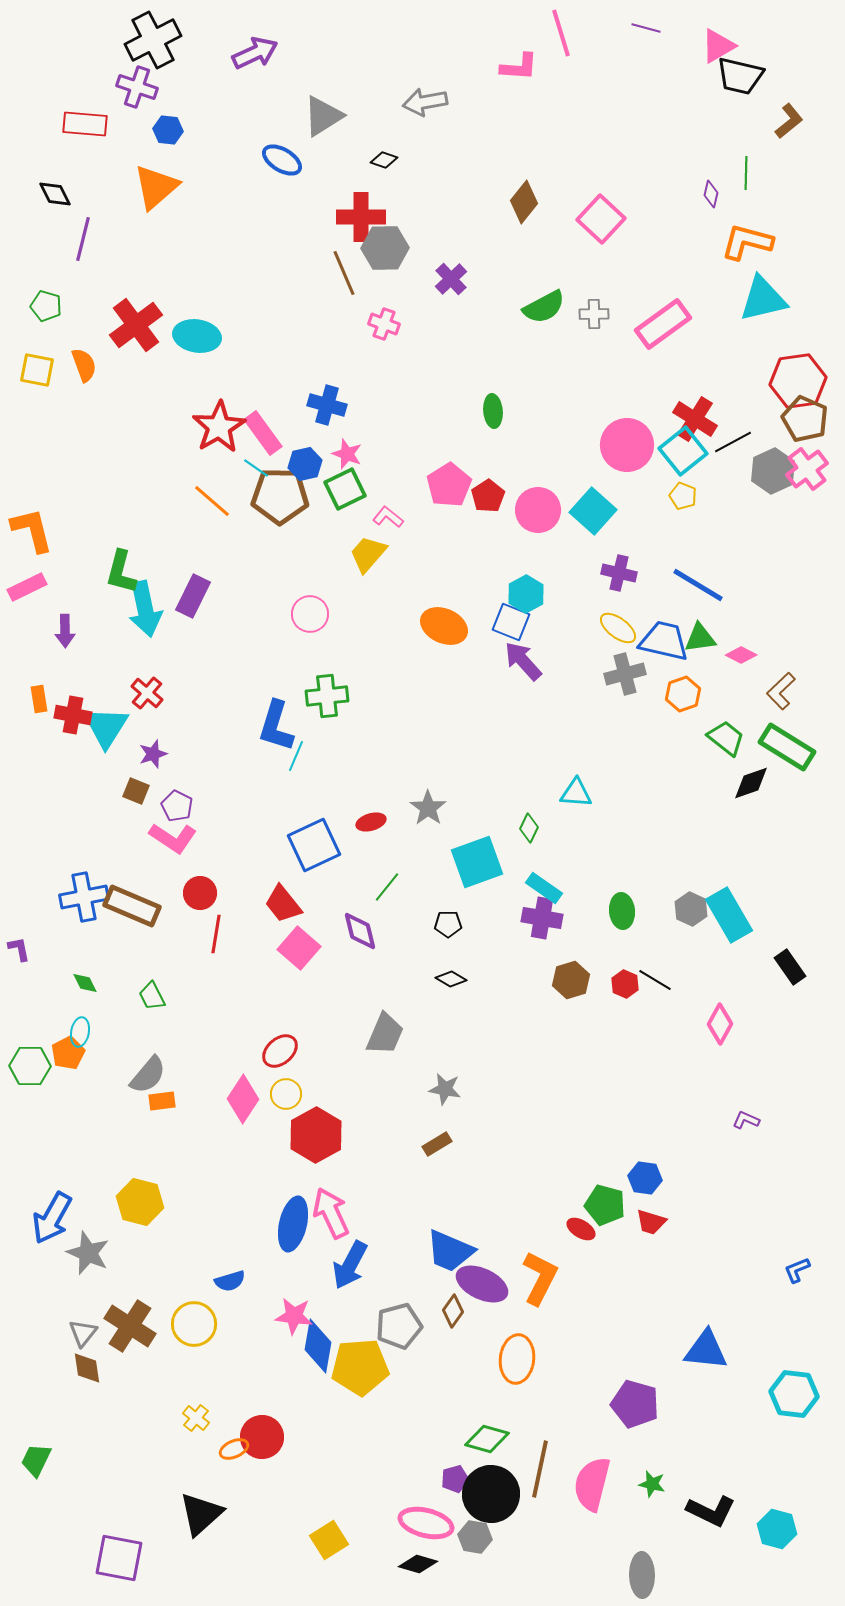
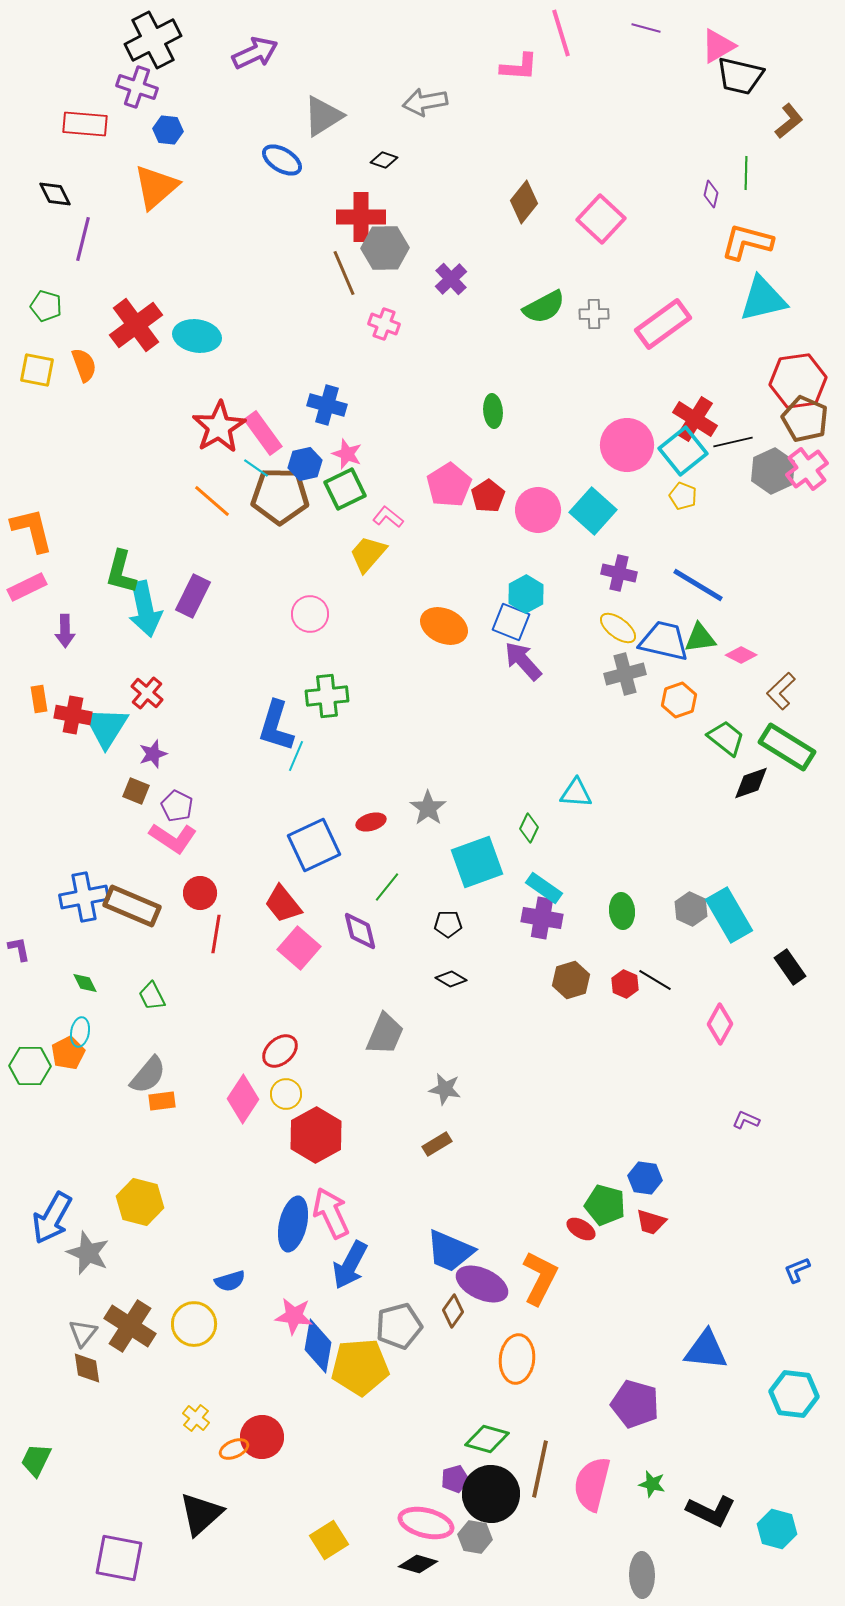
black line at (733, 442): rotated 15 degrees clockwise
orange hexagon at (683, 694): moved 4 px left, 6 px down
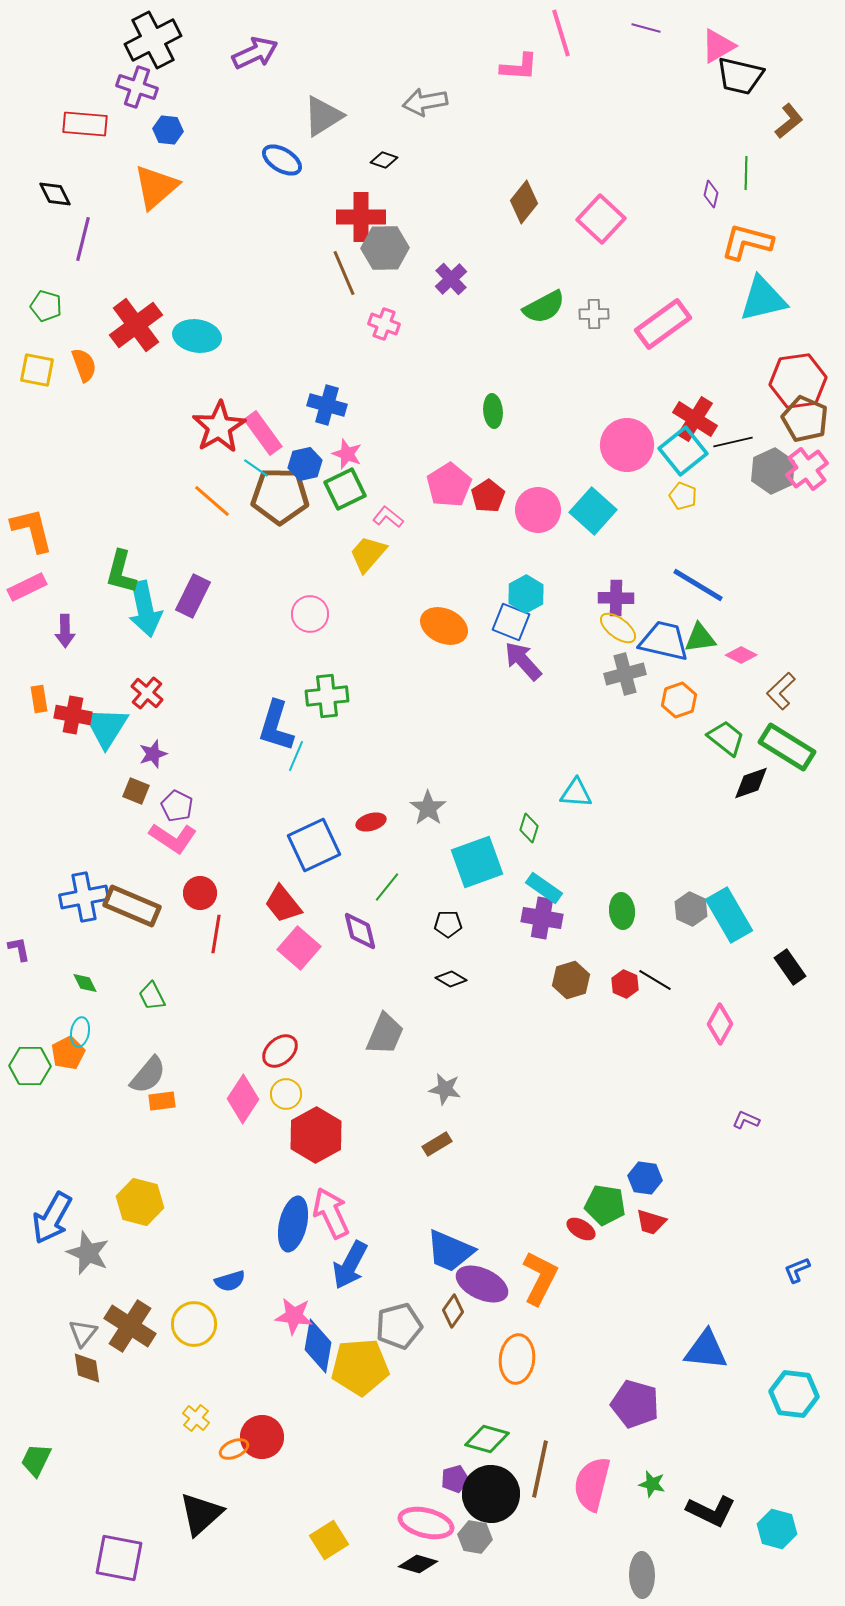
purple cross at (619, 573): moved 3 px left, 25 px down; rotated 12 degrees counterclockwise
green diamond at (529, 828): rotated 8 degrees counterclockwise
green pentagon at (605, 1205): rotated 6 degrees counterclockwise
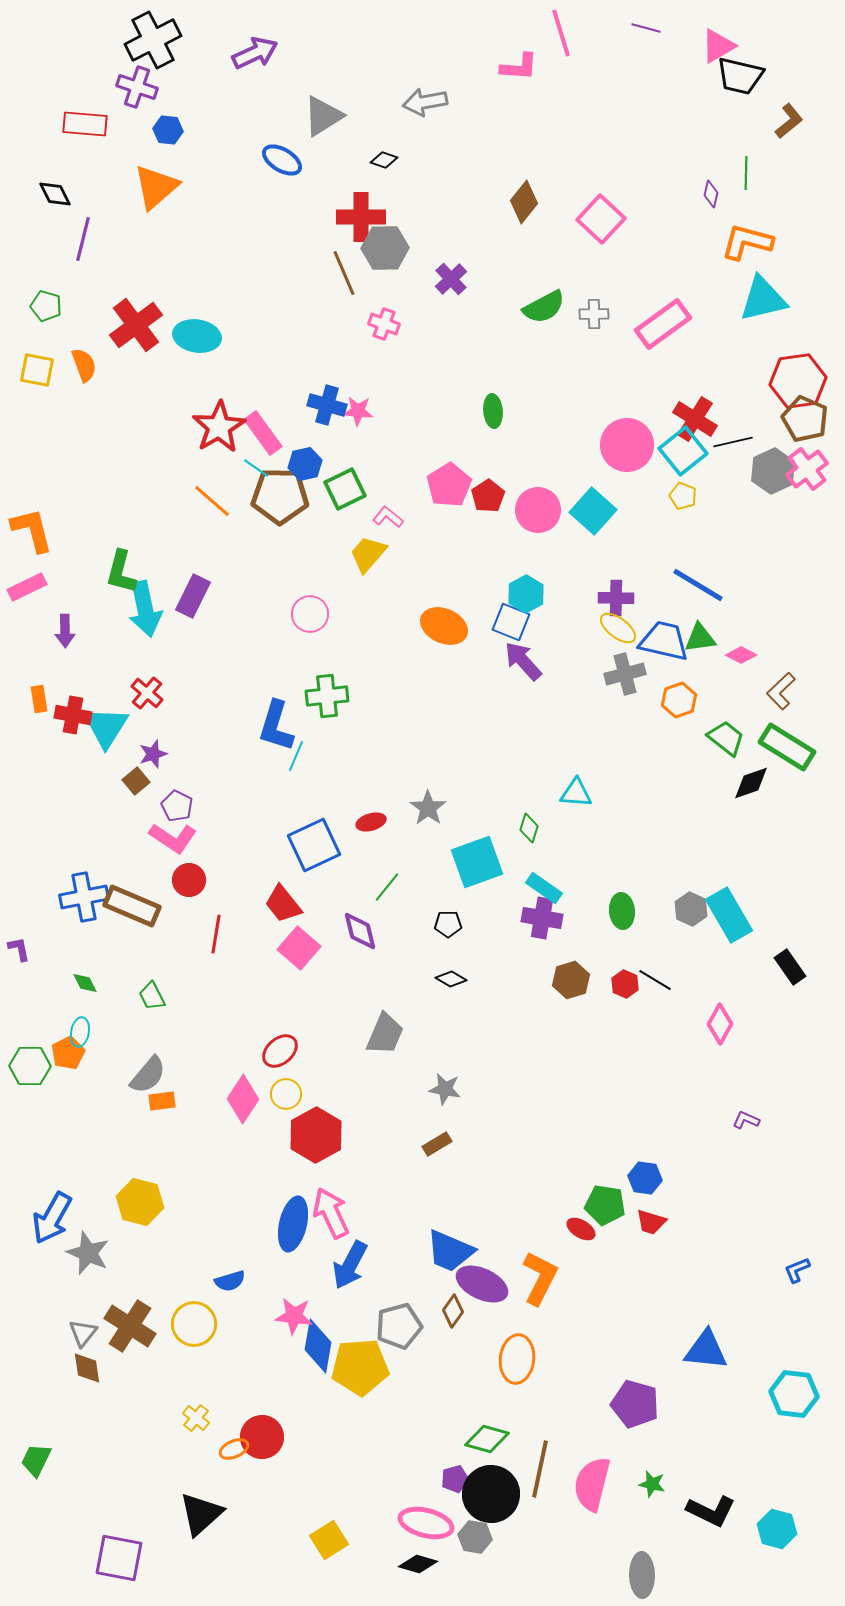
pink star at (347, 454): moved 11 px right, 43 px up; rotated 16 degrees counterclockwise
brown square at (136, 791): moved 10 px up; rotated 28 degrees clockwise
red circle at (200, 893): moved 11 px left, 13 px up
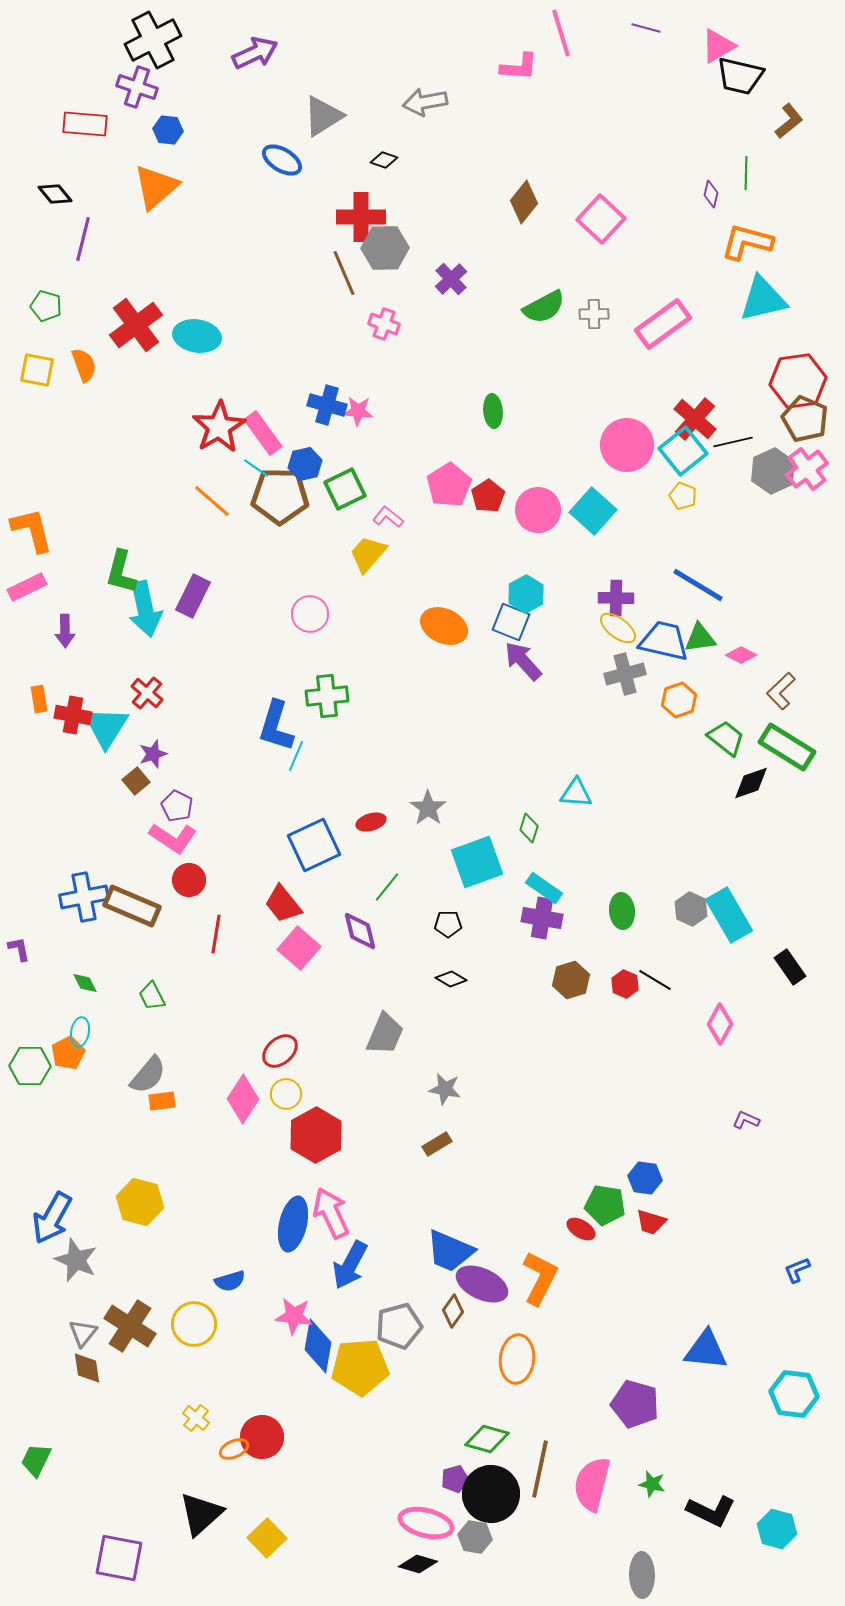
black diamond at (55, 194): rotated 12 degrees counterclockwise
red cross at (695, 419): rotated 9 degrees clockwise
gray star at (88, 1253): moved 12 px left, 7 px down
yellow square at (329, 1540): moved 62 px left, 2 px up; rotated 12 degrees counterclockwise
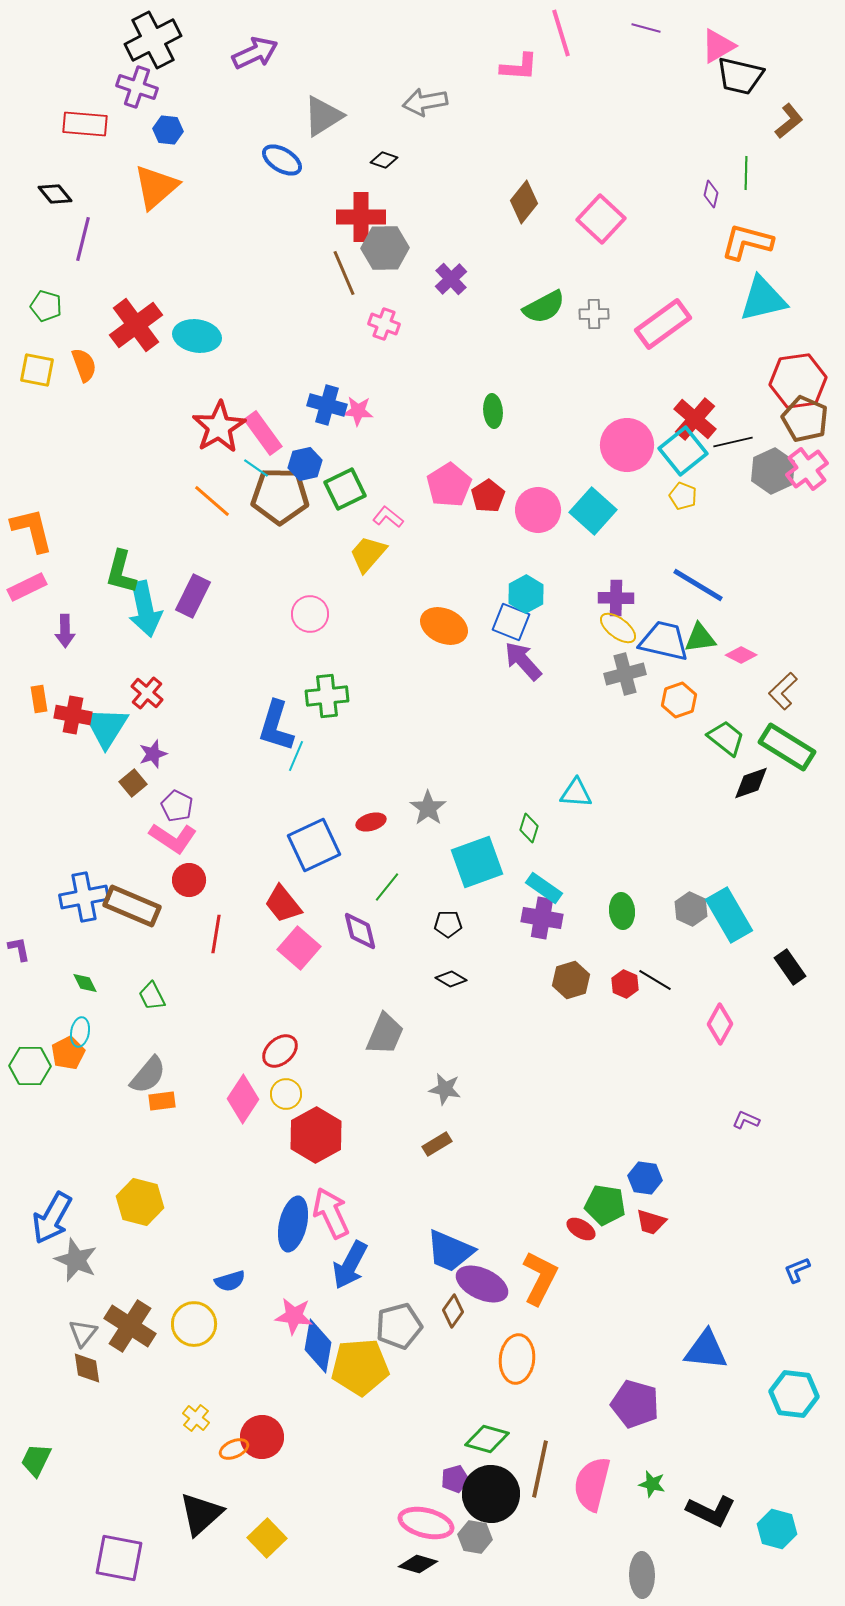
brown L-shape at (781, 691): moved 2 px right
brown square at (136, 781): moved 3 px left, 2 px down
